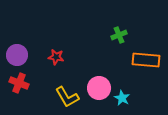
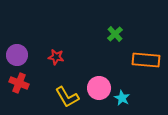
green cross: moved 4 px left, 1 px up; rotated 21 degrees counterclockwise
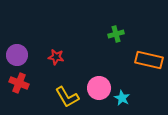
green cross: moved 1 px right; rotated 28 degrees clockwise
orange rectangle: moved 3 px right; rotated 8 degrees clockwise
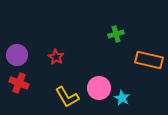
red star: rotated 21 degrees clockwise
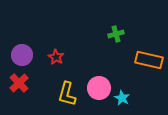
purple circle: moved 5 px right
red cross: rotated 24 degrees clockwise
yellow L-shape: moved 3 px up; rotated 45 degrees clockwise
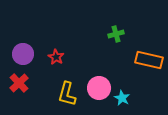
purple circle: moved 1 px right, 1 px up
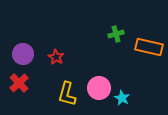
orange rectangle: moved 13 px up
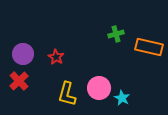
red cross: moved 2 px up
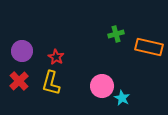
purple circle: moved 1 px left, 3 px up
pink circle: moved 3 px right, 2 px up
yellow L-shape: moved 16 px left, 11 px up
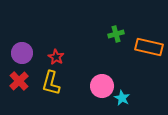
purple circle: moved 2 px down
